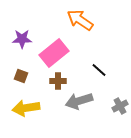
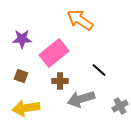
brown cross: moved 2 px right
gray arrow: moved 2 px right, 2 px up
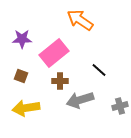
gray arrow: moved 1 px left, 1 px down
gray cross: rotated 14 degrees clockwise
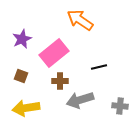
purple star: rotated 24 degrees counterclockwise
black line: moved 3 px up; rotated 56 degrees counterclockwise
gray cross: rotated 21 degrees clockwise
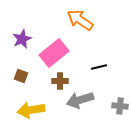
yellow arrow: moved 5 px right, 2 px down
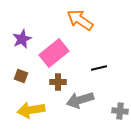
black line: moved 1 px down
brown cross: moved 2 px left, 1 px down
gray cross: moved 5 px down
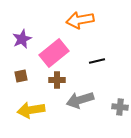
orange arrow: rotated 44 degrees counterclockwise
black line: moved 2 px left, 7 px up
brown square: rotated 32 degrees counterclockwise
brown cross: moved 1 px left, 2 px up
gray cross: moved 4 px up
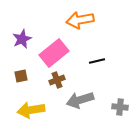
brown cross: rotated 21 degrees counterclockwise
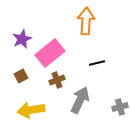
orange arrow: moved 6 px right, 1 px down; rotated 104 degrees clockwise
pink rectangle: moved 4 px left
black line: moved 2 px down
brown square: rotated 16 degrees counterclockwise
gray arrow: rotated 132 degrees clockwise
gray cross: rotated 21 degrees counterclockwise
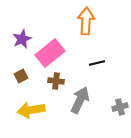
brown cross: moved 1 px left, 1 px down; rotated 28 degrees clockwise
